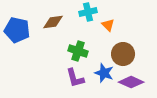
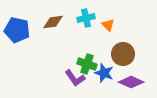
cyan cross: moved 2 px left, 6 px down
green cross: moved 9 px right, 13 px down
purple L-shape: rotated 20 degrees counterclockwise
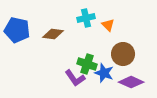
brown diamond: moved 12 px down; rotated 15 degrees clockwise
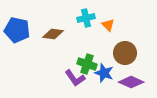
brown circle: moved 2 px right, 1 px up
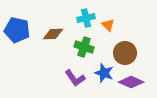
brown diamond: rotated 10 degrees counterclockwise
green cross: moved 3 px left, 17 px up
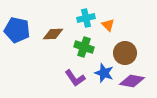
purple diamond: moved 1 px right, 1 px up; rotated 15 degrees counterclockwise
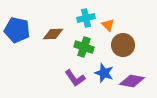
brown circle: moved 2 px left, 8 px up
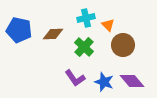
blue pentagon: moved 2 px right
green cross: rotated 24 degrees clockwise
blue star: moved 9 px down
purple diamond: rotated 40 degrees clockwise
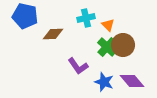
blue pentagon: moved 6 px right, 14 px up
green cross: moved 23 px right
purple L-shape: moved 3 px right, 12 px up
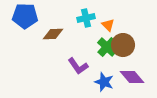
blue pentagon: rotated 10 degrees counterclockwise
purple diamond: moved 4 px up
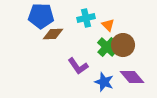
blue pentagon: moved 16 px right
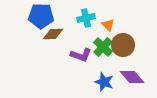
green cross: moved 4 px left
purple L-shape: moved 3 px right, 11 px up; rotated 35 degrees counterclockwise
